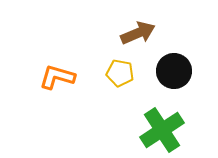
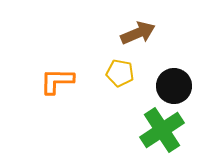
black circle: moved 15 px down
orange L-shape: moved 4 px down; rotated 15 degrees counterclockwise
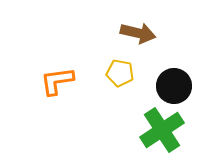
brown arrow: rotated 36 degrees clockwise
orange L-shape: rotated 9 degrees counterclockwise
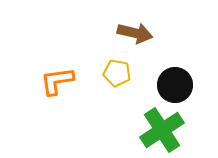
brown arrow: moved 3 px left
yellow pentagon: moved 3 px left
black circle: moved 1 px right, 1 px up
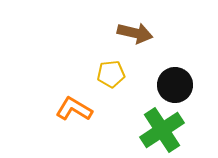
yellow pentagon: moved 6 px left, 1 px down; rotated 16 degrees counterclockwise
orange L-shape: moved 17 px right, 28 px down; rotated 39 degrees clockwise
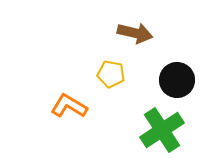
yellow pentagon: rotated 16 degrees clockwise
black circle: moved 2 px right, 5 px up
orange L-shape: moved 5 px left, 3 px up
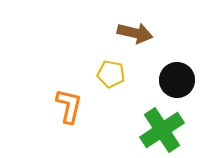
orange L-shape: rotated 72 degrees clockwise
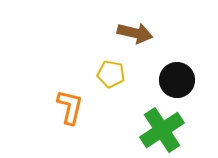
orange L-shape: moved 1 px right, 1 px down
